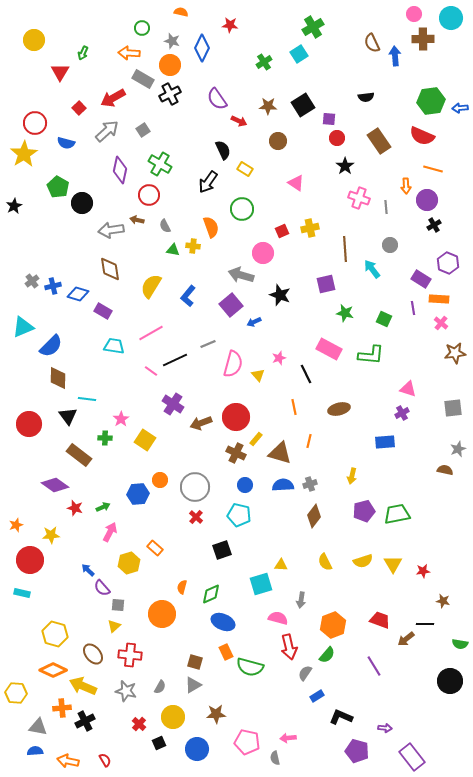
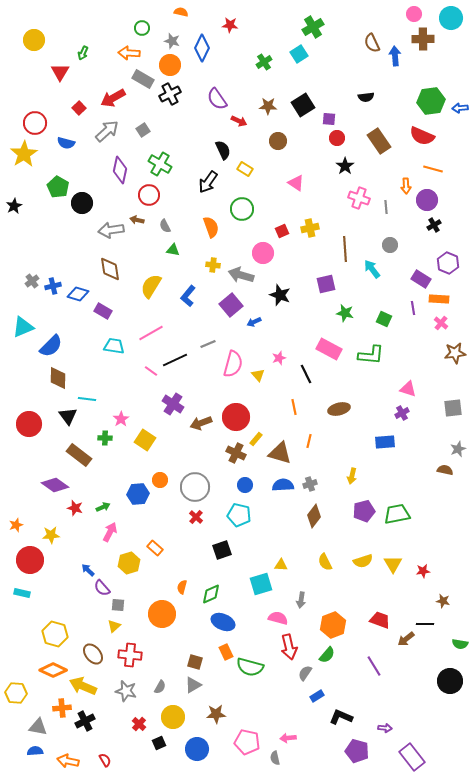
yellow cross at (193, 246): moved 20 px right, 19 px down
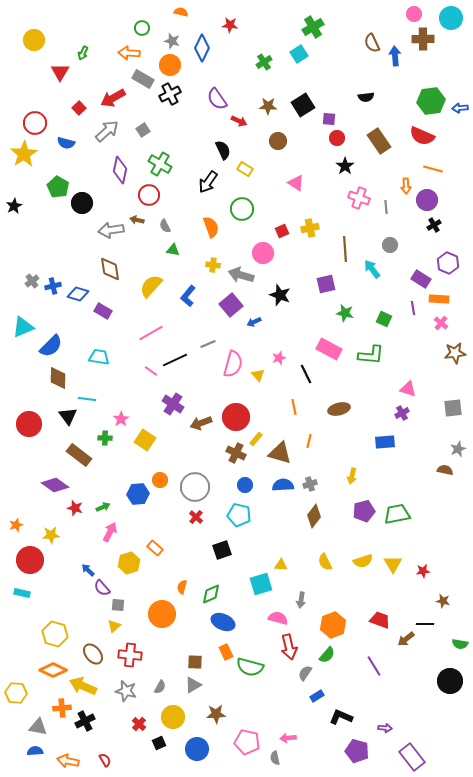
yellow semicircle at (151, 286): rotated 10 degrees clockwise
cyan trapezoid at (114, 346): moved 15 px left, 11 px down
brown square at (195, 662): rotated 14 degrees counterclockwise
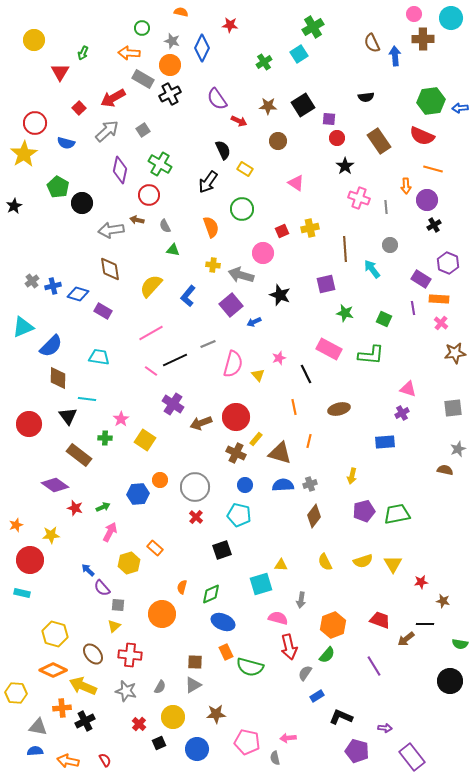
red star at (423, 571): moved 2 px left, 11 px down
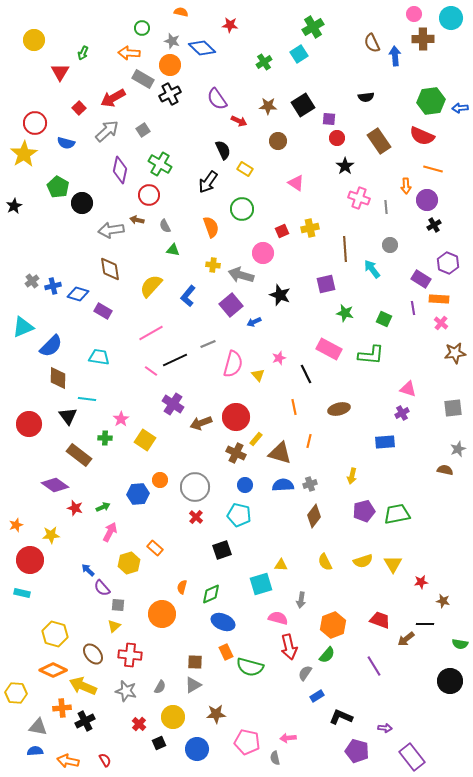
blue diamond at (202, 48): rotated 72 degrees counterclockwise
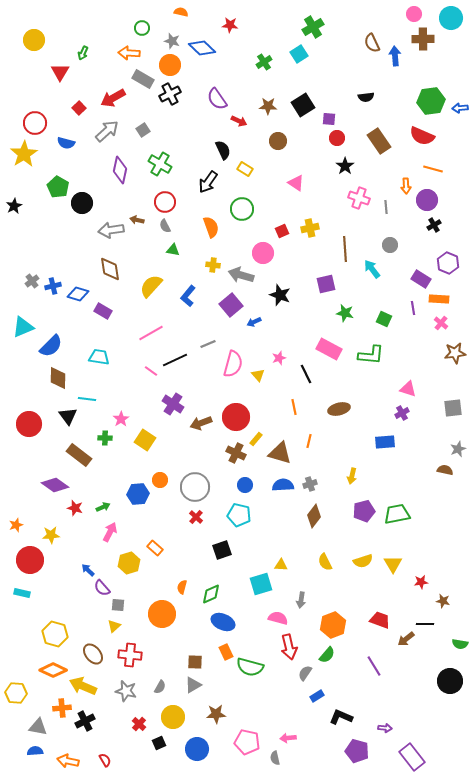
red circle at (149, 195): moved 16 px right, 7 px down
